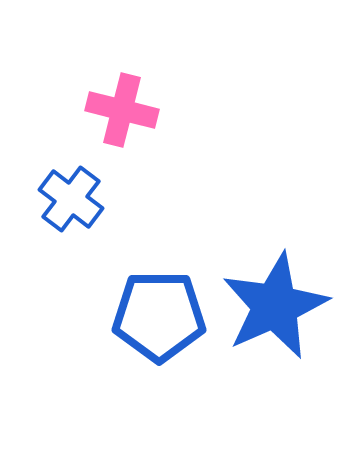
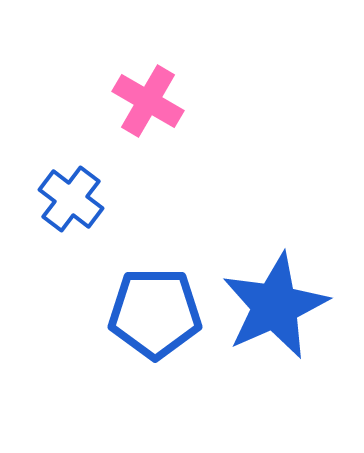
pink cross: moved 26 px right, 9 px up; rotated 16 degrees clockwise
blue pentagon: moved 4 px left, 3 px up
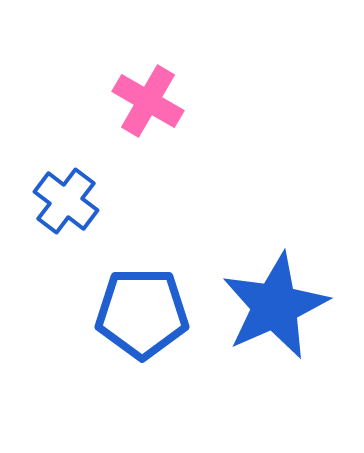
blue cross: moved 5 px left, 2 px down
blue pentagon: moved 13 px left
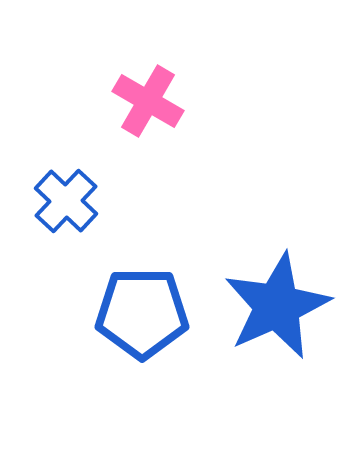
blue cross: rotated 6 degrees clockwise
blue star: moved 2 px right
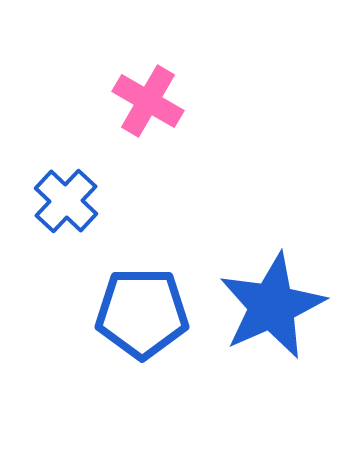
blue star: moved 5 px left
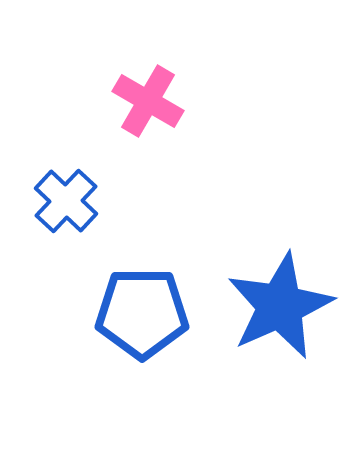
blue star: moved 8 px right
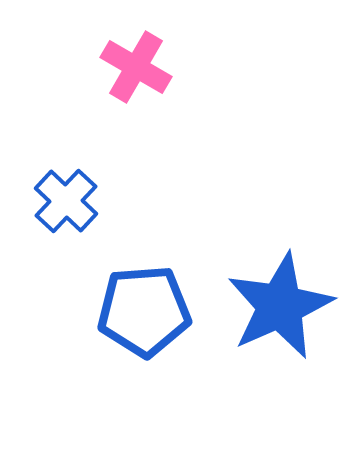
pink cross: moved 12 px left, 34 px up
blue pentagon: moved 2 px right, 2 px up; rotated 4 degrees counterclockwise
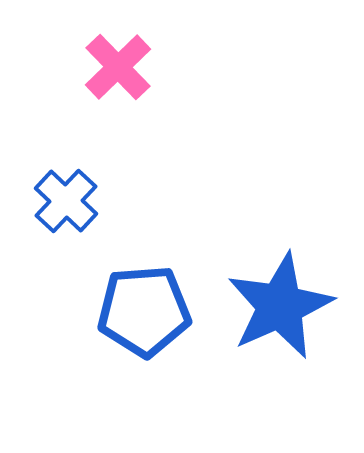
pink cross: moved 18 px left; rotated 16 degrees clockwise
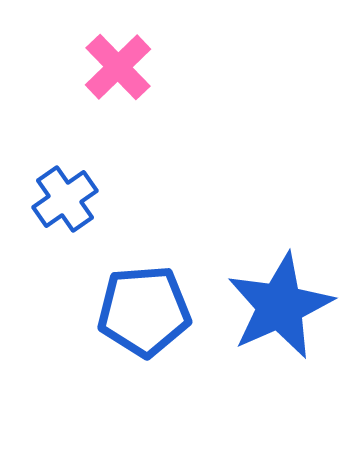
blue cross: moved 1 px left, 2 px up; rotated 12 degrees clockwise
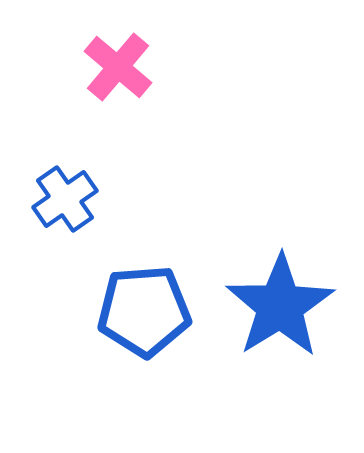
pink cross: rotated 6 degrees counterclockwise
blue star: rotated 8 degrees counterclockwise
